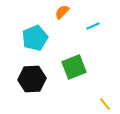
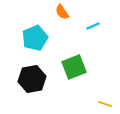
orange semicircle: rotated 77 degrees counterclockwise
black hexagon: rotated 8 degrees counterclockwise
yellow line: rotated 32 degrees counterclockwise
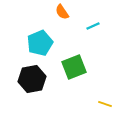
cyan pentagon: moved 5 px right, 5 px down
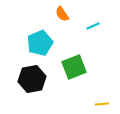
orange semicircle: moved 2 px down
yellow line: moved 3 px left; rotated 24 degrees counterclockwise
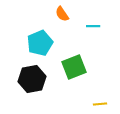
cyan line: rotated 24 degrees clockwise
yellow line: moved 2 px left
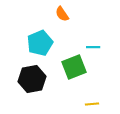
cyan line: moved 21 px down
yellow line: moved 8 px left
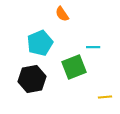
yellow line: moved 13 px right, 7 px up
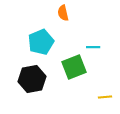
orange semicircle: moved 1 px right, 1 px up; rotated 21 degrees clockwise
cyan pentagon: moved 1 px right, 1 px up
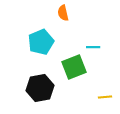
black hexagon: moved 8 px right, 9 px down
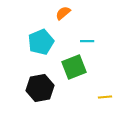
orange semicircle: rotated 63 degrees clockwise
cyan line: moved 6 px left, 6 px up
